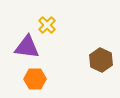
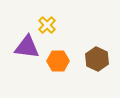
brown hexagon: moved 4 px left, 1 px up
orange hexagon: moved 23 px right, 18 px up
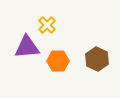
purple triangle: rotated 12 degrees counterclockwise
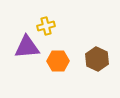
yellow cross: moved 1 px left, 1 px down; rotated 30 degrees clockwise
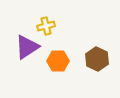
purple triangle: rotated 28 degrees counterclockwise
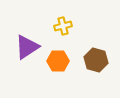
yellow cross: moved 17 px right
brown hexagon: moved 1 px left, 1 px down; rotated 10 degrees counterclockwise
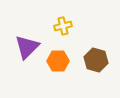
purple triangle: rotated 12 degrees counterclockwise
